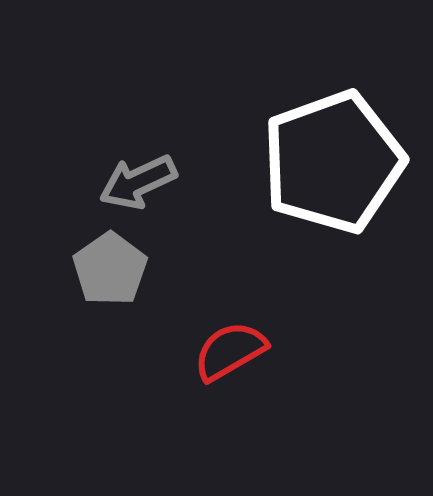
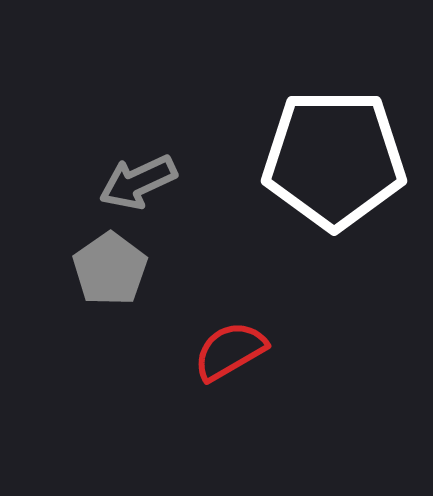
white pentagon: moved 1 px right, 3 px up; rotated 20 degrees clockwise
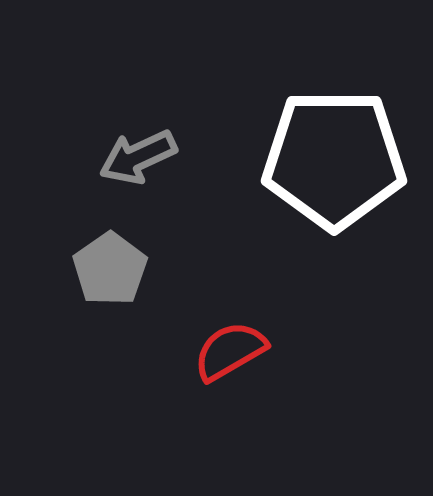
gray arrow: moved 25 px up
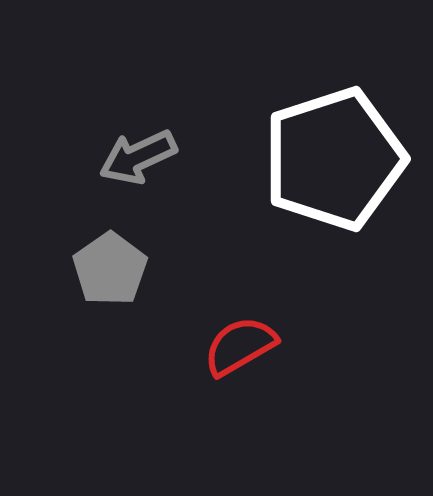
white pentagon: rotated 18 degrees counterclockwise
red semicircle: moved 10 px right, 5 px up
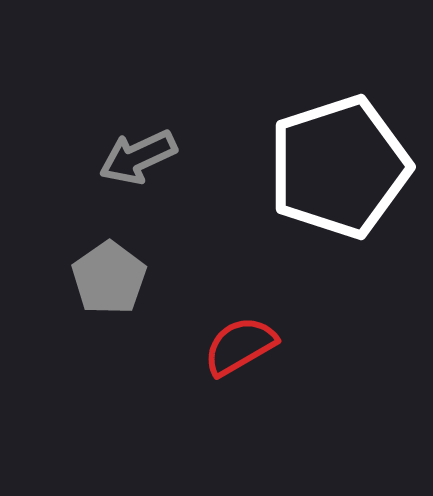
white pentagon: moved 5 px right, 8 px down
gray pentagon: moved 1 px left, 9 px down
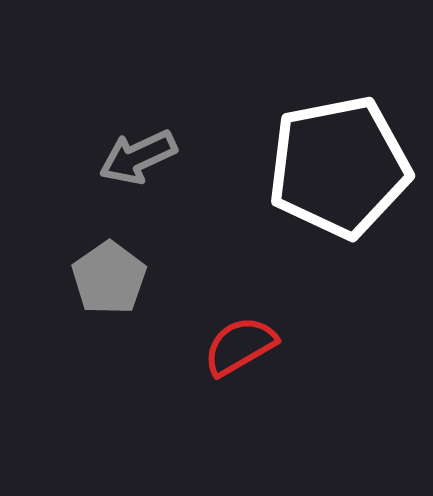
white pentagon: rotated 7 degrees clockwise
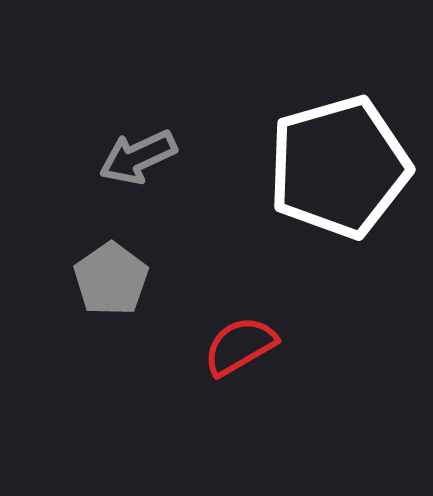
white pentagon: rotated 5 degrees counterclockwise
gray pentagon: moved 2 px right, 1 px down
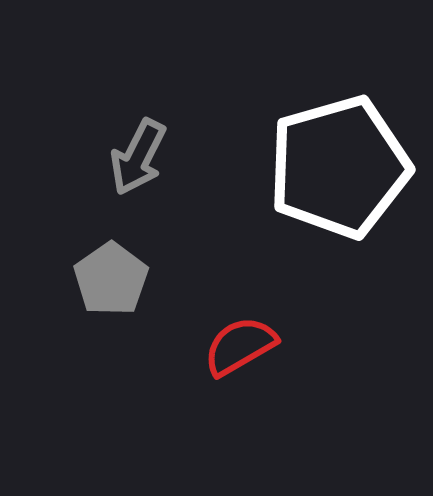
gray arrow: rotated 38 degrees counterclockwise
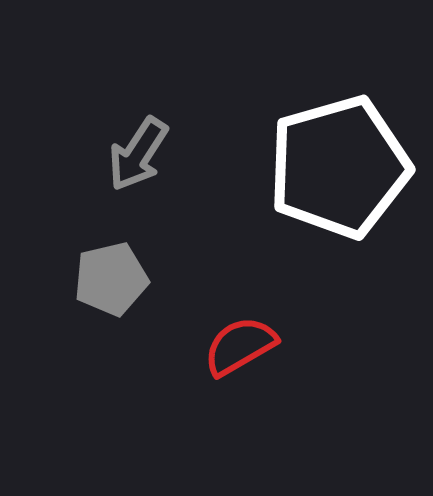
gray arrow: moved 3 px up; rotated 6 degrees clockwise
gray pentagon: rotated 22 degrees clockwise
